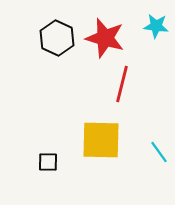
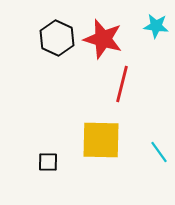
red star: moved 2 px left, 1 px down
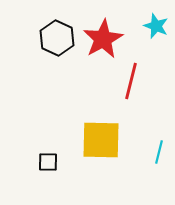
cyan star: rotated 15 degrees clockwise
red star: rotated 27 degrees clockwise
red line: moved 9 px right, 3 px up
cyan line: rotated 50 degrees clockwise
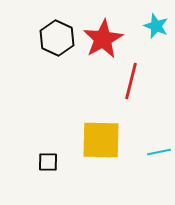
cyan line: rotated 65 degrees clockwise
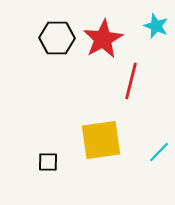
black hexagon: rotated 24 degrees counterclockwise
yellow square: rotated 9 degrees counterclockwise
cyan line: rotated 35 degrees counterclockwise
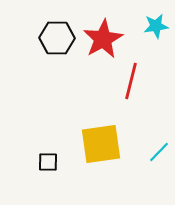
cyan star: rotated 30 degrees counterclockwise
yellow square: moved 4 px down
